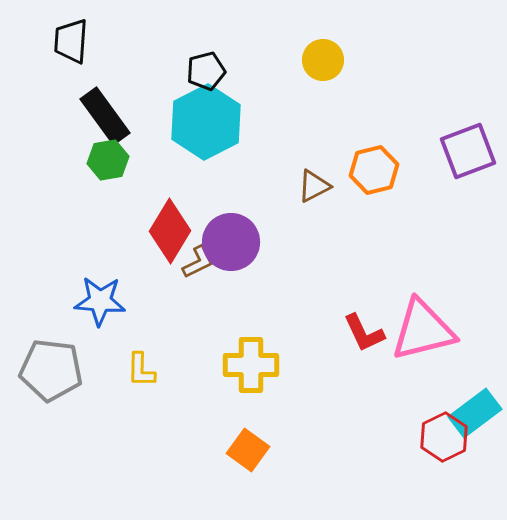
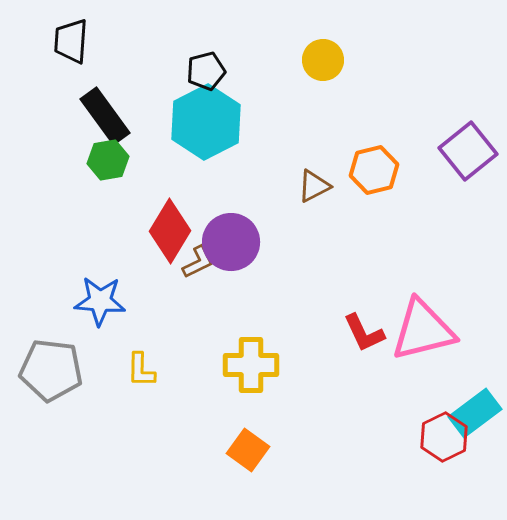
purple square: rotated 18 degrees counterclockwise
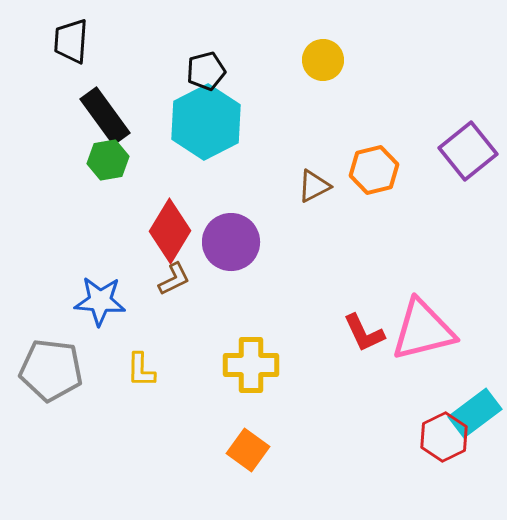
brown L-shape: moved 24 px left, 17 px down
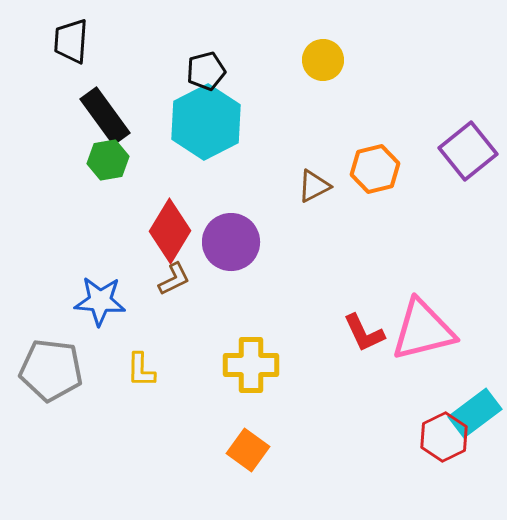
orange hexagon: moved 1 px right, 1 px up
